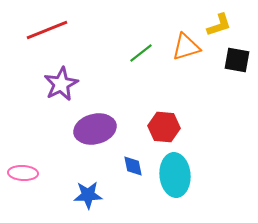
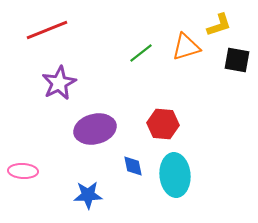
purple star: moved 2 px left, 1 px up
red hexagon: moved 1 px left, 3 px up
pink ellipse: moved 2 px up
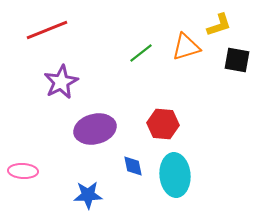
purple star: moved 2 px right, 1 px up
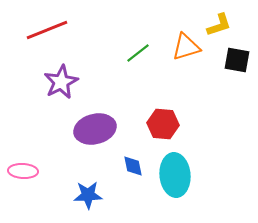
green line: moved 3 px left
